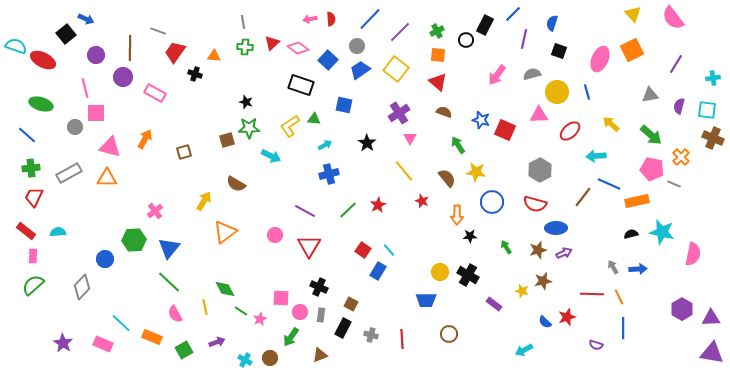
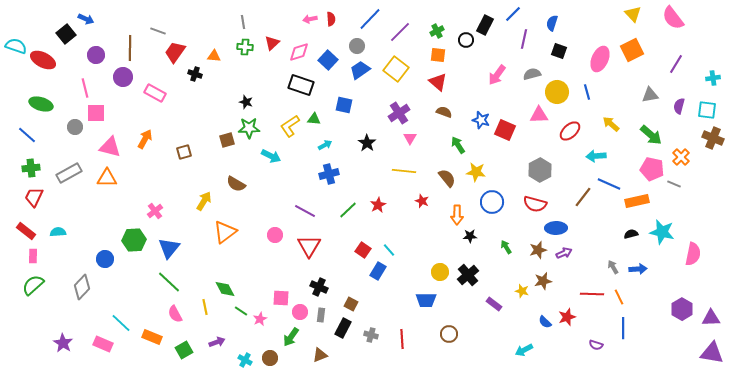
pink diamond at (298, 48): moved 1 px right, 4 px down; rotated 55 degrees counterclockwise
yellow line at (404, 171): rotated 45 degrees counterclockwise
black cross at (468, 275): rotated 20 degrees clockwise
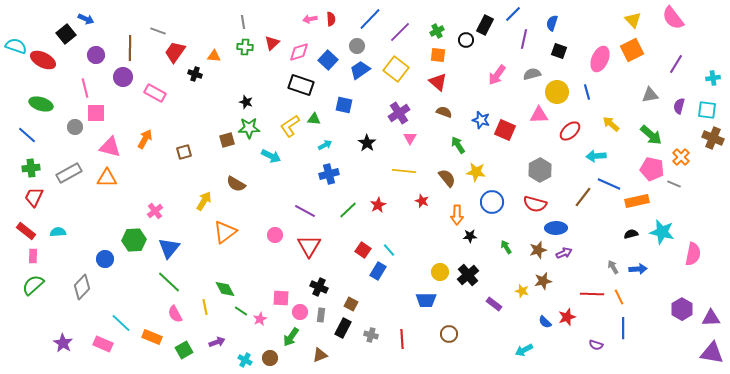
yellow triangle at (633, 14): moved 6 px down
